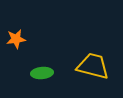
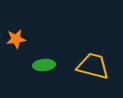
green ellipse: moved 2 px right, 8 px up
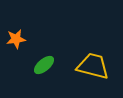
green ellipse: rotated 35 degrees counterclockwise
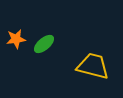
green ellipse: moved 21 px up
